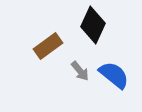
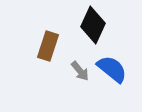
brown rectangle: rotated 36 degrees counterclockwise
blue semicircle: moved 2 px left, 6 px up
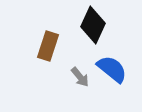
gray arrow: moved 6 px down
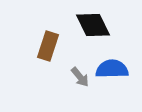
black diamond: rotated 51 degrees counterclockwise
blue semicircle: rotated 40 degrees counterclockwise
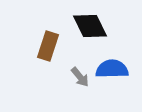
black diamond: moved 3 px left, 1 px down
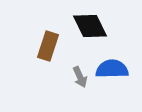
gray arrow: rotated 15 degrees clockwise
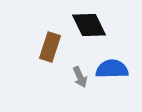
black diamond: moved 1 px left, 1 px up
brown rectangle: moved 2 px right, 1 px down
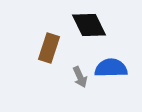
brown rectangle: moved 1 px left, 1 px down
blue semicircle: moved 1 px left, 1 px up
